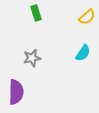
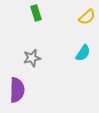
purple semicircle: moved 1 px right, 2 px up
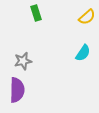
gray star: moved 9 px left, 3 px down
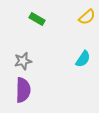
green rectangle: moved 1 px right, 6 px down; rotated 42 degrees counterclockwise
cyan semicircle: moved 6 px down
purple semicircle: moved 6 px right
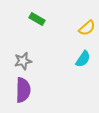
yellow semicircle: moved 11 px down
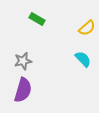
cyan semicircle: rotated 78 degrees counterclockwise
purple semicircle: rotated 15 degrees clockwise
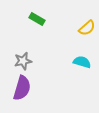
cyan semicircle: moved 1 px left, 3 px down; rotated 30 degrees counterclockwise
purple semicircle: moved 1 px left, 2 px up
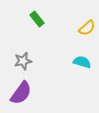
green rectangle: rotated 21 degrees clockwise
purple semicircle: moved 1 px left, 5 px down; rotated 20 degrees clockwise
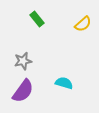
yellow semicircle: moved 4 px left, 4 px up
cyan semicircle: moved 18 px left, 21 px down
purple semicircle: moved 2 px right, 2 px up
